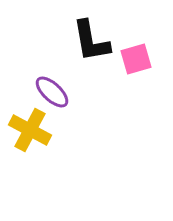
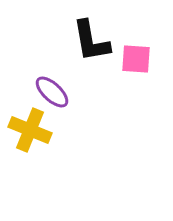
pink square: rotated 20 degrees clockwise
yellow cross: rotated 6 degrees counterclockwise
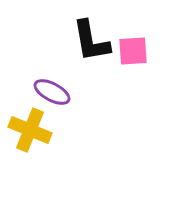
pink square: moved 3 px left, 8 px up; rotated 8 degrees counterclockwise
purple ellipse: rotated 15 degrees counterclockwise
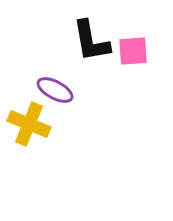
purple ellipse: moved 3 px right, 2 px up
yellow cross: moved 1 px left, 6 px up
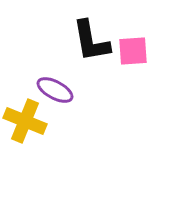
yellow cross: moved 4 px left, 3 px up
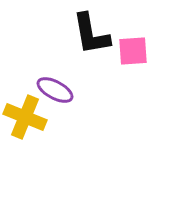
black L-shape: moved 7 px up
yellow cross: moved 4 px up
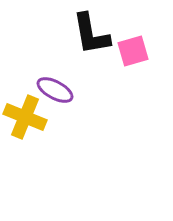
pink square: rotated 12 degrees counterclockwise
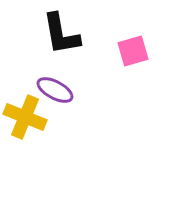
black L-shape: moved 30 px left
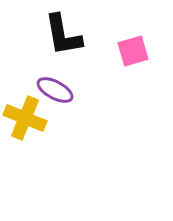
black L-shape: moved 2 px right, 1 px down
yellow cross: moved 1 px down
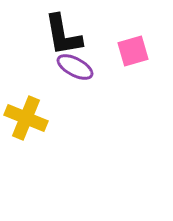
purple ellipse: moved 20 px right, 23 px up
yellow cross: moved 1 px right
